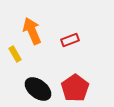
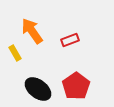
orange arrow: rotated 12 degrees counterclockwise
yellow rectangle: moved 1 px up
red pentagon: moved 1 px right, 2 px up
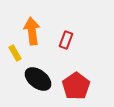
orange arrow: rotated 28 degrees clockwise
red rectangle: moved 4 px left; rotated 48 degrees counterclockwise
black ellipse: moved 10 px up
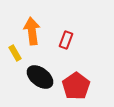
black ellipse: moved 2 px right, 2 px up
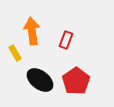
black ellipse: moved 3 px down
red pentagon: moved 5 px up
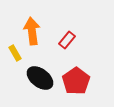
red rectangle: moved 1 px right; rotated 18 degrees clockwise
black ellipse: moved 2 px up
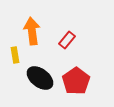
yellow rectangle: moved 2 px down; rotated 21 degrees clockwise
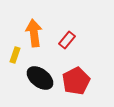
orange arrow: moved 2 px right, 2 px down
yellow rectangle: rotated 28 degrees clockwise
red pentagon: rotated 8 degrees clockwise
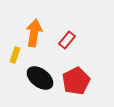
orange arrow: rotated 16 degrees clockwise
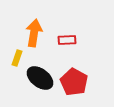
red rectangle: rotated 48 degrees clockwise
yellow rectangle: moved 2 px right, 3 px down
red pentagon: moved 2 px left, 1 px down; rotated 16 degrees counterclockwise
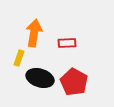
red rectangle: moved 3 px down
yellow rectangle: moved 2 px right
black ellipse: rotated 20 degrees counterclockwise
